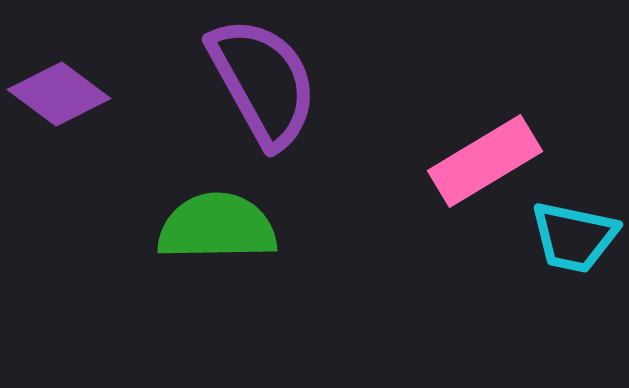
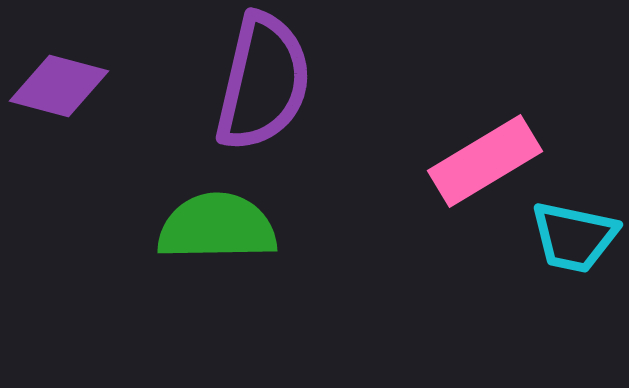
purple semicircle: rotated 42 degrees clockwise
purple diamond: moved 8 px up; rotated 22 degrees counterclockwise
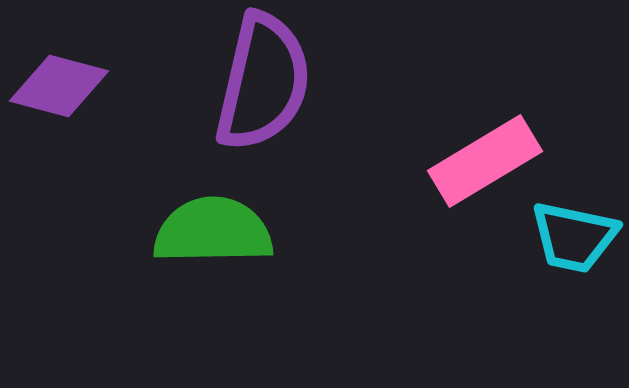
green semicircle: moved 4 px left, 4 px down
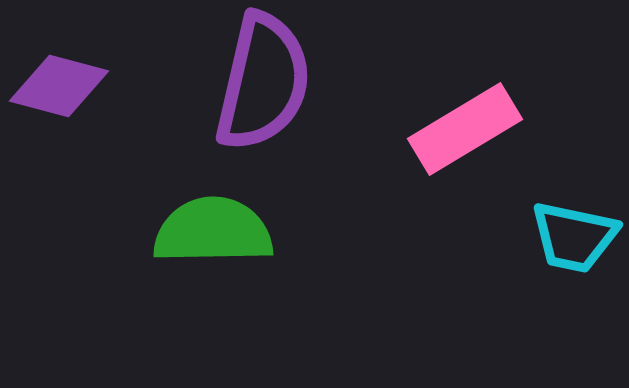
pink rectangle: moved 20 px left, 32 px up
